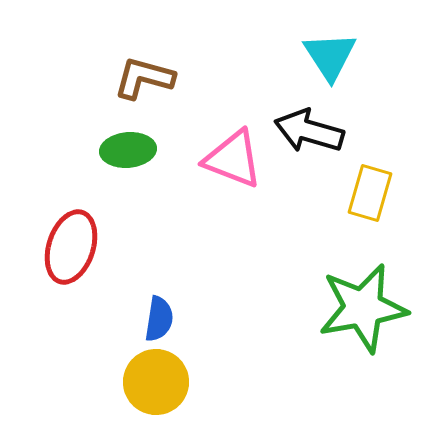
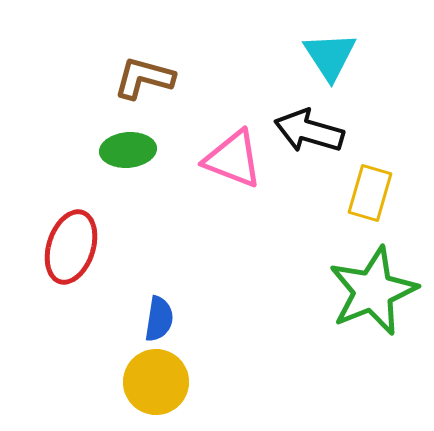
green star: moved 10 px right, 17 px up; rotated 12 degrees counterclockwise
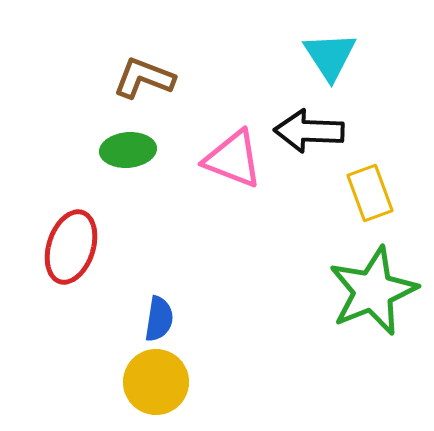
brown L-shape: rotated 6 degrees clockwise
black arrow: rotated 14 degrees counterclockwise
yellow rectangle: rotated 36 degrees counterclockwise
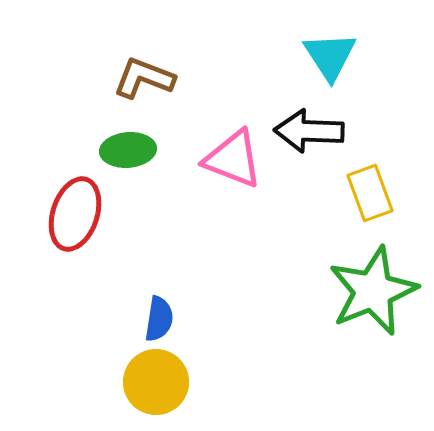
red ellipse: moved 4 px right, 33 px up
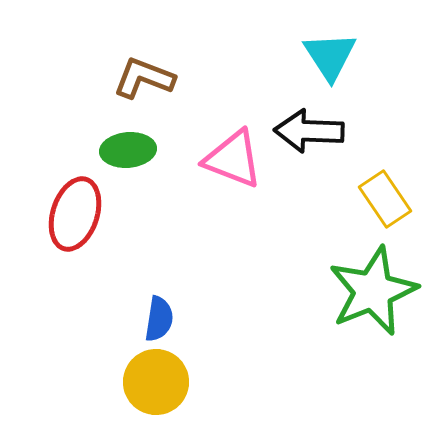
yellow rectangle: moved 15 px right, 6 px down; rotated 14 degrees counterclockwise
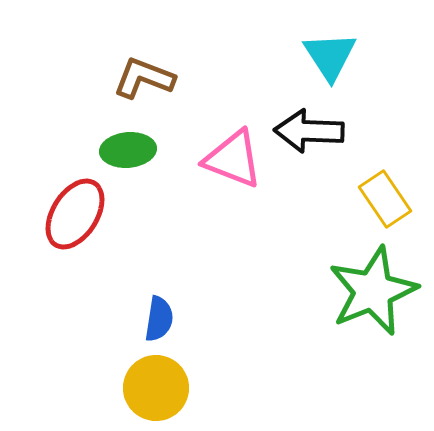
red ellipse: rotated 14 degrees clockwise
yellow circle: moved 6 px down
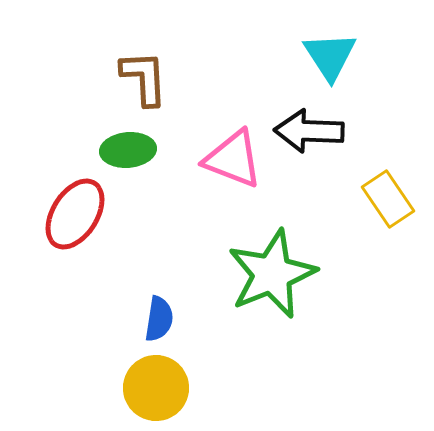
brown L-shape: rotated 66 degrees clockwise
yellow rectangle: moved 3 px right
green star: moved 101 px left, 17 px up
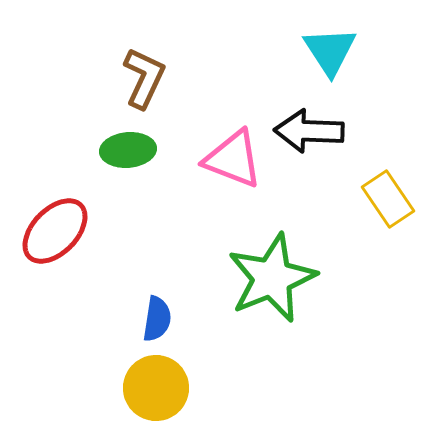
cyan triangle: moved 5 px up
brown L-shape: rotated 28 degrees clockwise
red ellipse: moved 20 px left, 17 px down; rotated 12 degrees clockwise
green star: moved 4 px down
blue semicircle: moved 2 px left
